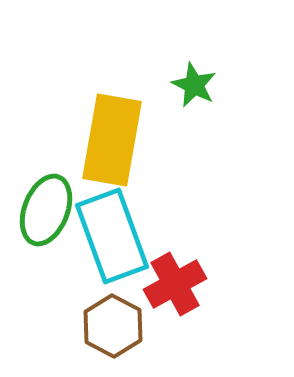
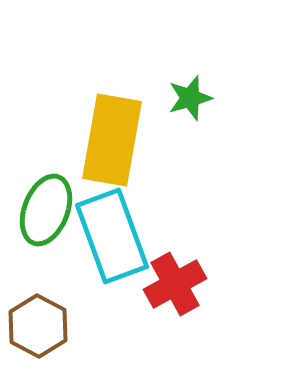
green star: moved 4 px left, 13 px down; rotated 30 degrees clockwise
brown hexagon: moved 75 px left
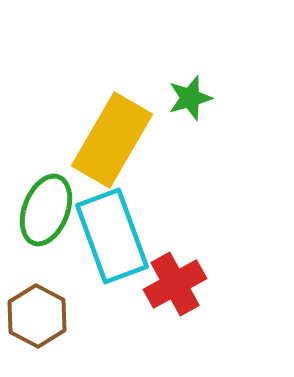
yellow rectangle: rotated 20 degrees clockwise
brown hexagon: moved 1 px left, 10 px up
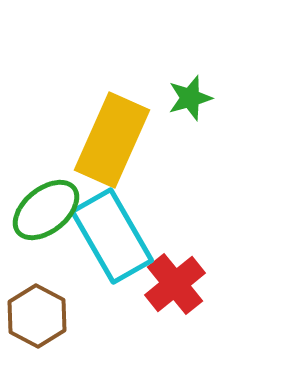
yellow rectangle: rotated 6 degrees counterclockwise
green ellipse: rotated 30 degrees clockwise
cyan rectangle: rotated 10 degrees counterclockwise
red cross: rotated 10 degrees counterclockwise
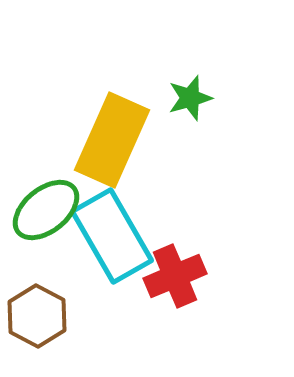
red cross: moved 8 px up; rotated 16 degrees clockwise
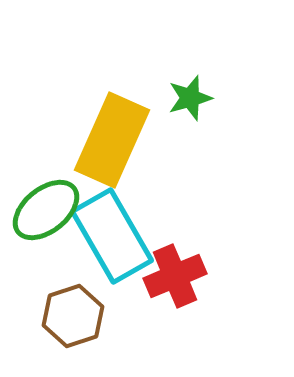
brown hexagon: moved 36 px right; rotated 14 degrees clockwise
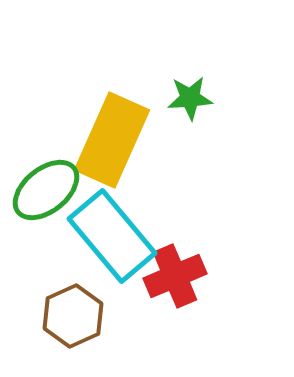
green star: rotated 12 degrees clockwise
green ellipse: moved 20 px up
cyan rectangle: rotated 10 degrees counterclockwise
brown hexagon: rotated 6 degrees counterclockwise
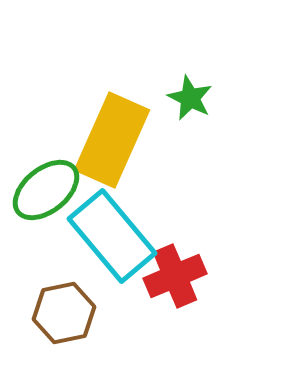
green star: rotated 30 degrees clockwise
brown hexagon: moved 9 px left, 3 px up; rotated 12 degrees clockwise
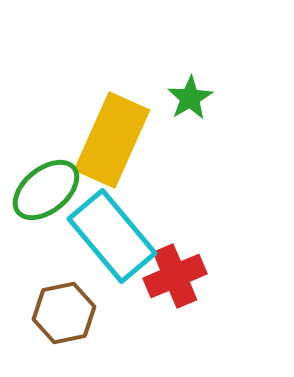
green star: rotated 15 degrees clockwise
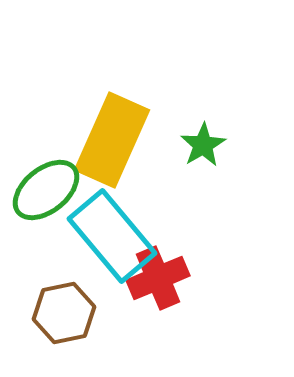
green star: moved 13 px right, 47 px down
red cross: moved 17 px left, 2 px down
